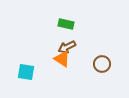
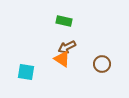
green rectangle: moved 2 px left, 3 px up
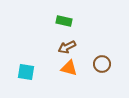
orange triangle: moved 7 px right, 9 px down; rotated 18 degrees counterclockwise
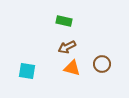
orange triangle: moved 3 px right
cyan square: moved 1 px right, 1 px up
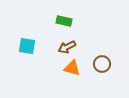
cyan square: moved 25 px up
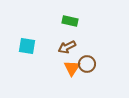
green rectangle: moved 6 px right
brown circle: moved 15 px left
orange triangle: rotated 48 degrees clockwise
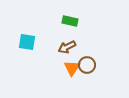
cyan square: moved 4 px up
brown circle: moved 1 px down
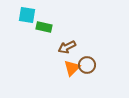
green rectangle: moved 26 px left, 6 px down
cyan square: moved 27 px up
orange triangle: rotated 12 degrees clockwise
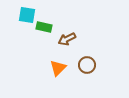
brown arrow: moved 8 px up
orange triangle: moved 14 px left
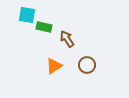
brown arrow: rotated 84 degrees clockwise
orange triangle: moved 4 px left, 2 px up; rotated 12 degrees clockwise
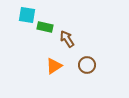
green rectangle: moved 1 px right
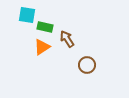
orange triangle: moved 12 px left, 19 px up
